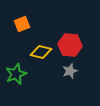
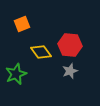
yellow diamond: rotated 40 degrees clockwise
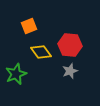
orange square: moved 7 px right, 2 px down
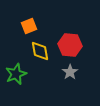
yellow diamond: moved 1 px left, 1 px up; rotated 25 degrees clockwise
gray star: moved 1 px down; rotated 14 degrees counterclockwise
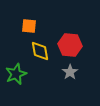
orange square: rotated 28 degrees clockwise
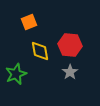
orange square: moved 4 px up; rotated 28 degrees counterclockwise
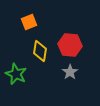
yellow diamond: rotated 20 degrees clockwise
green star: rotated 25 degrees counterclockwise
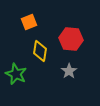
red hexagon: moved 1 px right, 6 px up
gray star: moved 1 px left, 1 px up
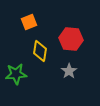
green star: rotated 30 degrees counterclockwise
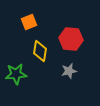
gray star: rotated 21 degrees clockwise
